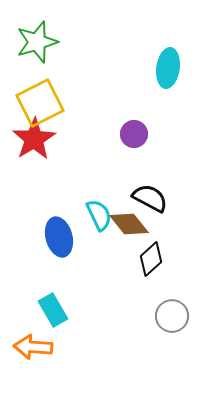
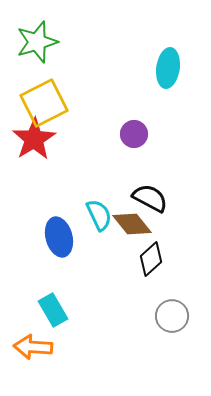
yellow square: moved 4 px right
brown diamond: moved 3 px right
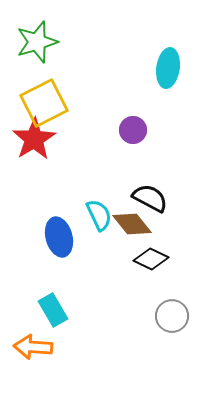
purple circle: moved 1 px left, 4 px up
black diamond: rotated 68 degrees clockwise
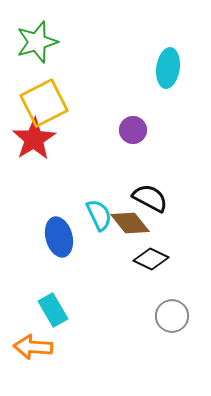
brown diamond: moved 2 px left, 1 px up
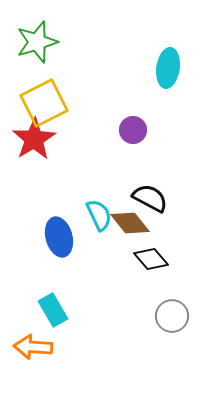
black diamond: rotated 24 degrees clockwise
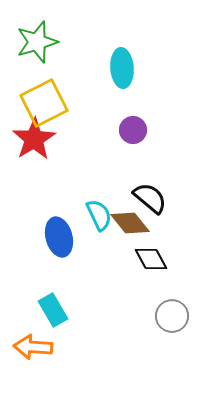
cyan ellipse: moved 46 px left; rotated 12 degrees counterclockwise
black semicircle: rotated 12 degrees clockwise
black diamond: rotated 12 degrees clockwise
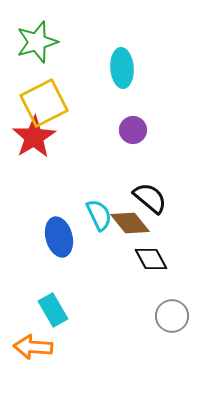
red star: moved 2 px up
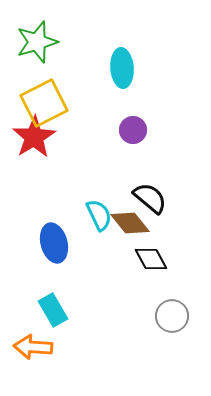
blue ellipse: moved 5 px left, 6 px down
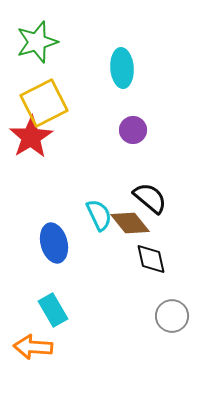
red star: moved 3 px left
black diamond: rotated 16 degrees clockwise
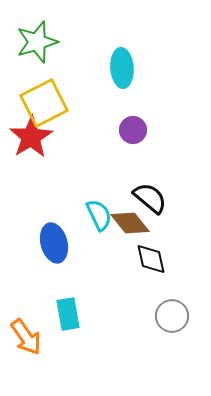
cyan rectangle: moved 15 px right, 4 px down; rotated 20 degrees clockwise
orange arrow: moved 7 px left, 10 px up; rotated 129 degrees counterclockwise
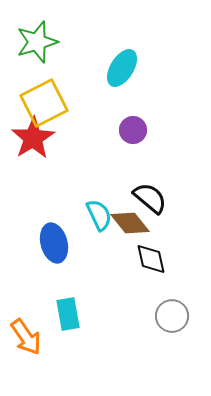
cyan ellipse: rotated 36 degrees clockwise
red star: moved 2 px right, 1 px down
